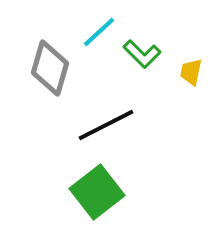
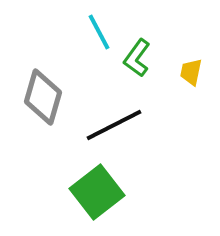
cyan line: rotated 75 degrees counterclockwise
green L-shape: moved 5 px left, 4 px down; rotated 81 degrees clockwise
gray diamond: moved 7 px left, 29 px down
black line: moved 8 px right
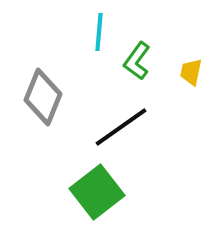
cyan line: rotated 33 degrees clockwise
green L-shape: moved 3 px down
gray diamond: rotated 6 degrees clockwise
black line: moved 7 px right, 2 px down; rotated 8 degrees counterclockwise
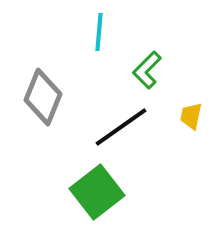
green L-shape: moved 10 px right, 9 px down; rotated 9 degrees clockwise
yellow trapezoid: moved 44 px down
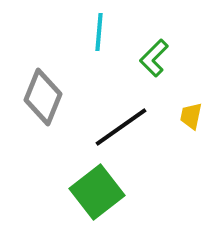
green L-shape: moved 7 px right, 12 px up
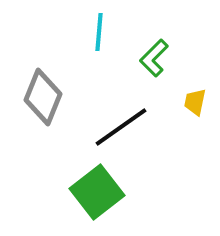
yellow trapezoid: moved 4 px right, 14 px up
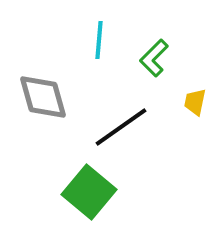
cyan line: moved 8 px down
gray diamond: rotated 38 degrees counterclockwise
green square: moved 8 px left; rotated 12 degrees counterclockwise
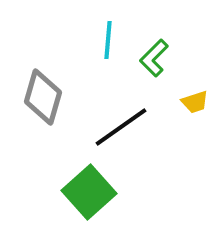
cyan line: moved 9 px right
gray diamond: rotated 32 degrees clockwise
yellow trapezoid: rotated 120 degrees counterclockwise
green square: rotated 8 degrees clockwise
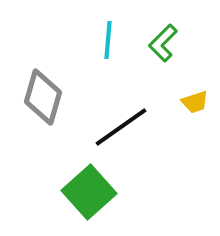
green L-shape: moved 9 px right, 15 px up
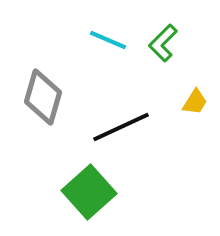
cyan line: rotated 72 degrees counterclockwise
yellow trapezoid: rotated 40 degrees counterclockwise
black line: rotated 10 degrees clockwise
